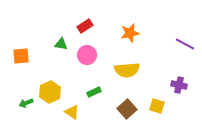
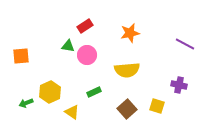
green triangle: moved 7 px right, 2 px down
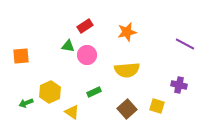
orange star: moved 3 px left, 1 px up
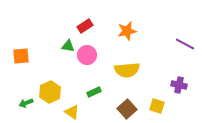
orange star: moved 1 px up
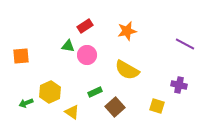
yellow semicircle: rotated 35 degrees clockwise
green rectangle: moved 1 px right
brown square: moved 12 px left, 2 px up
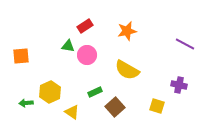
green arrow: rotated 16 degrees clockwise
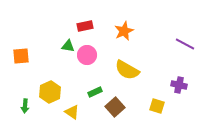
red rectangle: rotated 21 degrees clockwise
orange star: moved 3 px left; rotated 12 degrees counterclockwise
green arrow: moved 1 px left, 3 px down; rotated 80 degrees counterclockwise
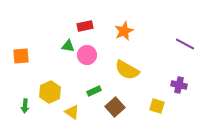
green rectangle: moved 1 px left, 1 px up
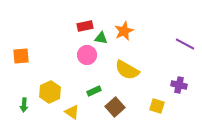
green triangle: moved 33 px right, 8 px up
green arrow: moved 1 px left, 1 px up
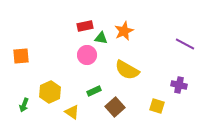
green arrow: rotated 16 degrees clockwise
